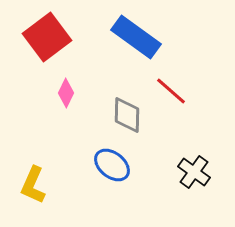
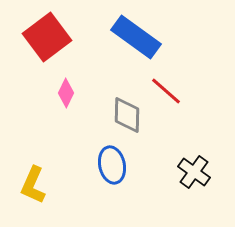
red line: moved 5 px left
blue ellipse: rotated 39 degrees clockwise
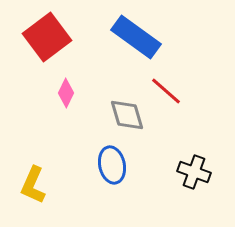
gray diamond: rotated 18 degrees counterclockwise
black cross: rotated 16 degrees counterclockwise
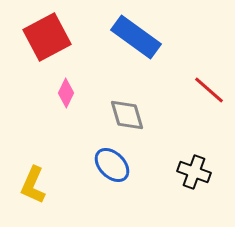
red square: rotated 9 degrees clockwise
red line: moved 43 px right, 1 px up
blue ellipse: rotated 33 degrees counterclockwise
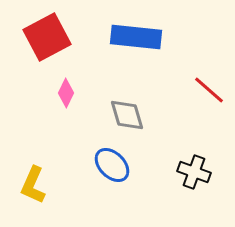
blue rectangle: rotated 30 degrees counterclockwise
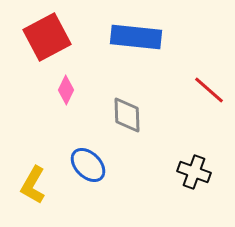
pink diamond: moved 3 px up
gray diamond: rotated 15 degrees clockwise
blue ellipse: moved 24 px left
yellow L-shape: rotated 6 degrees clockwise
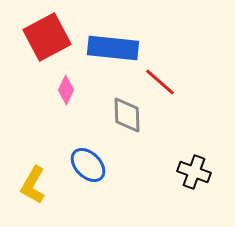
blue rectangle: moved 23 px left, 11 px down
red line: moved 49 px left, 8 px up
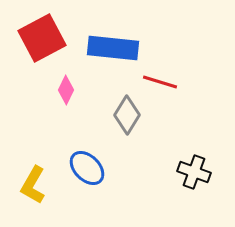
red square: moved 5 px left, 1 px down
red line: rotated 24 degrees counterclockwise
gray diamond: rotated 33 degrees clockwise
blue ellipse: moved 1 px left, 3 px down
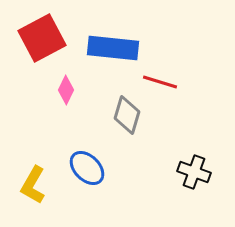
gray diamond: rotated 15 degrees counterclockwise
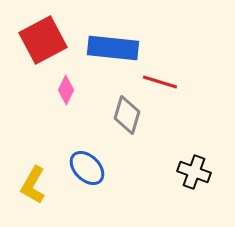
red square: moved 1 px right, 2 px down
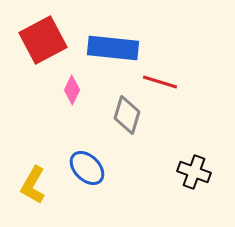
pink diamond: moved 6 px right
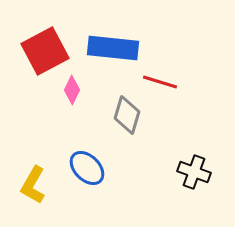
red square: moved 2 px right, 11 px down
